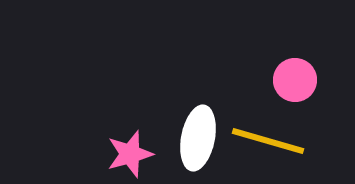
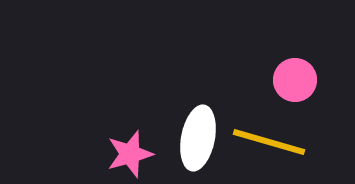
yellow line: moved 1 px right, 1 px down
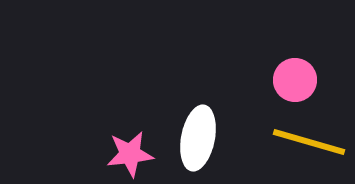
yellow line: moved 40 px right
pink star: rotated 9 degrees clockwise
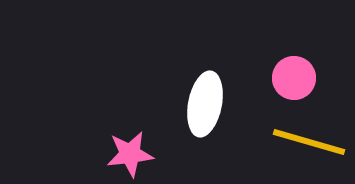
pink circle: moved 1 px left, 2 px up
white ellipse: moved 7 px right, 34 px up
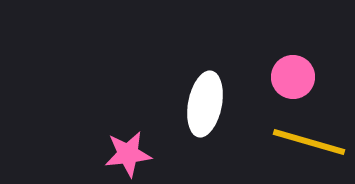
pink circle: moved 1 px left, 1 px up
pink star: moved 2 px left
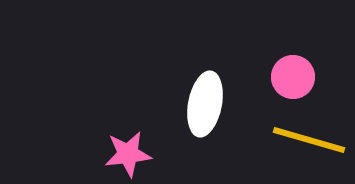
yellow line: moved 2 px up
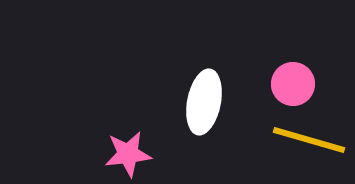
pink circle: moved 7 px down
white ellipse: moved 1 px left, 2 px up
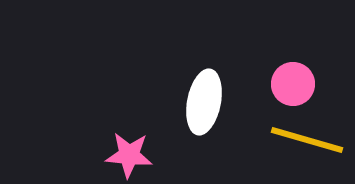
yellow line: moved 2 px left
pink star: moved 1 px right, 1 px down; rotated 12 degrees clockwise
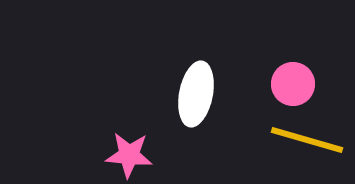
white ellipse: moved 8 px left, 8 px up
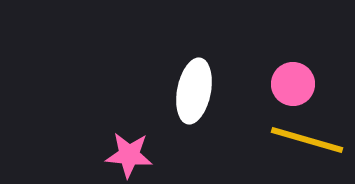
white ellipse: moved 2 px left, 3 px up
